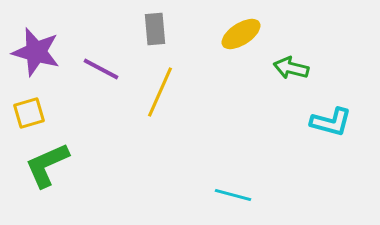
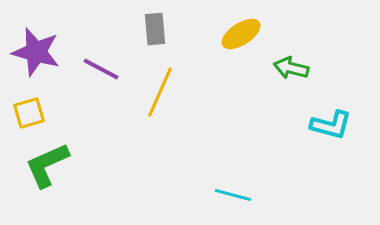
cyan L-shape: moved 3 px down
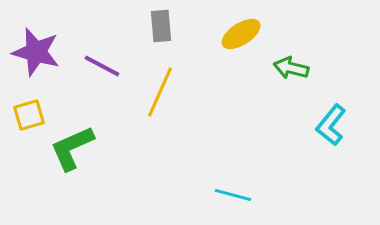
gray rectangle: moved 6 px right, 3 px up
purple line: moved 1 px right, 3 px up
yellow square: moved 2 px down
cyan L-shape: rotated 114 degrees clockwise
green L-shape: moved 25 px right, 17 px up
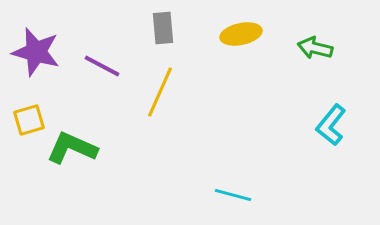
gray rectangle: moved 2 px right, 2 px down
yellow ellipse: rotated 21 degrees clockwise
green arrow: moved 24 px right, 20 px up
yellow square: moved 5 px down
green L-shape: rotated 48 degrees clockwise
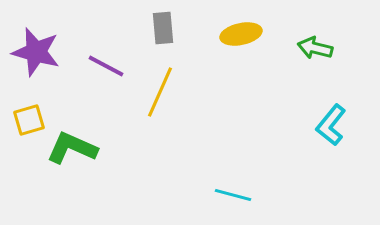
purple line: moved 4 px right
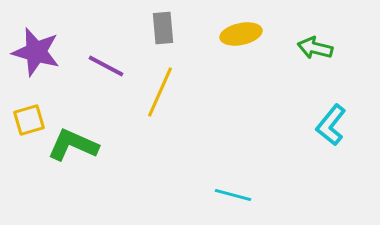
green L-shape: moved 1 px right, 3 px up
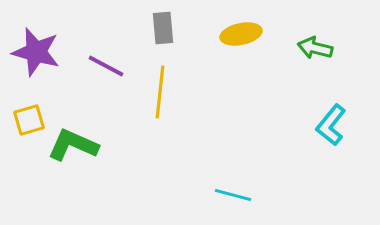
yellow line: rotated 18 degrees counterclockwise
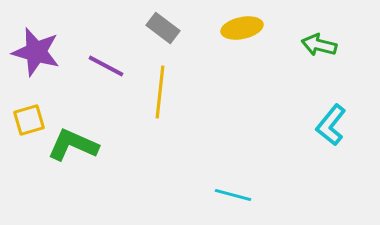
gray rectangle: rotated 48 degrees counterclockwise
yellow ellipse: moved 1 px right, 6 px up
green arrow: moved 4 px right, 3 px up
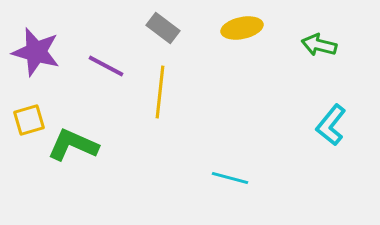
cyan line: moved 3 px left, 17 px up
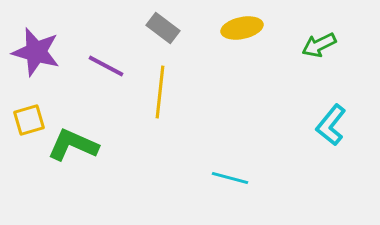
green arrow: rotated 40 degrees counterclockwise
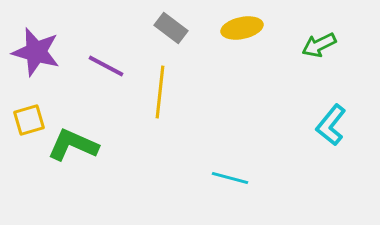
gray rectangle: moved 8 px right
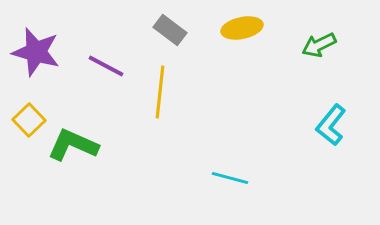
gray rectangle: moved 1 px left, 2 px down
yellow square: rotated 28 degrees counterclockwise
